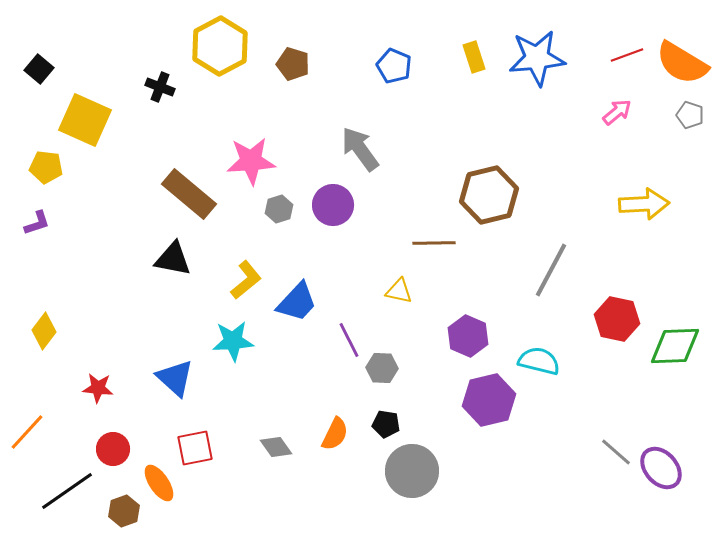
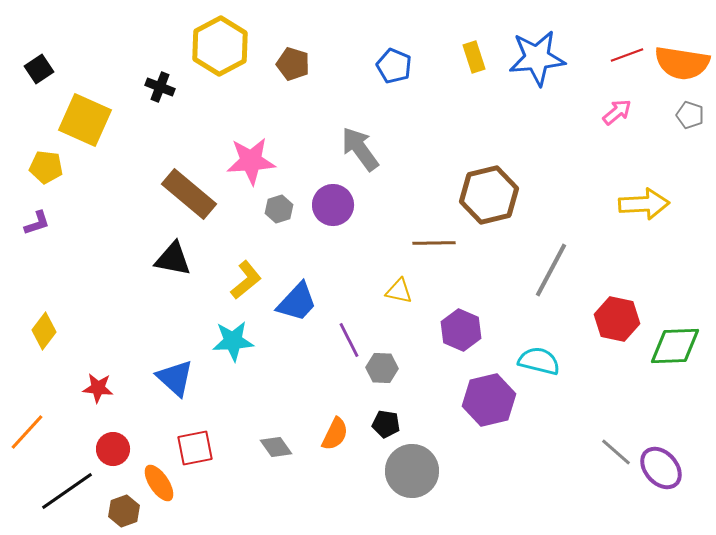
orange semicircle at (682, 63): rotated 22 degrees counterclockwise
black square at (39, 69): rotated 16 degrees clockwise
purple hexagon at (468, 336): moved 7 px left, 6 px up
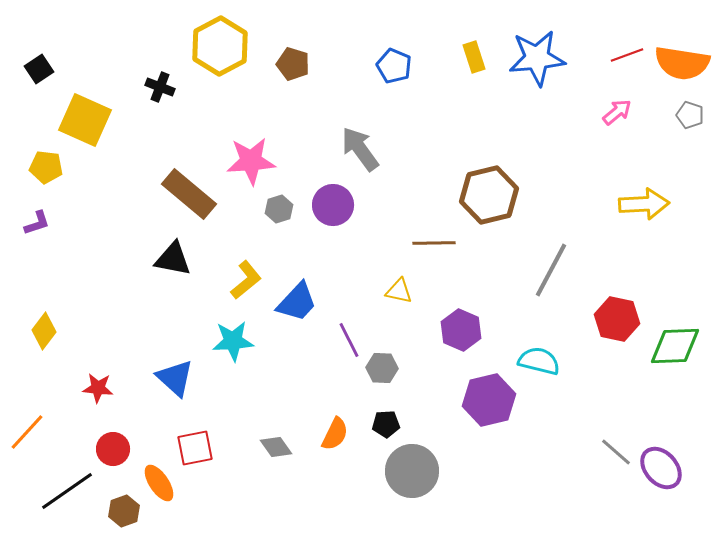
black pentagon at (386, 424): rotated 12 degrees counterclockwise
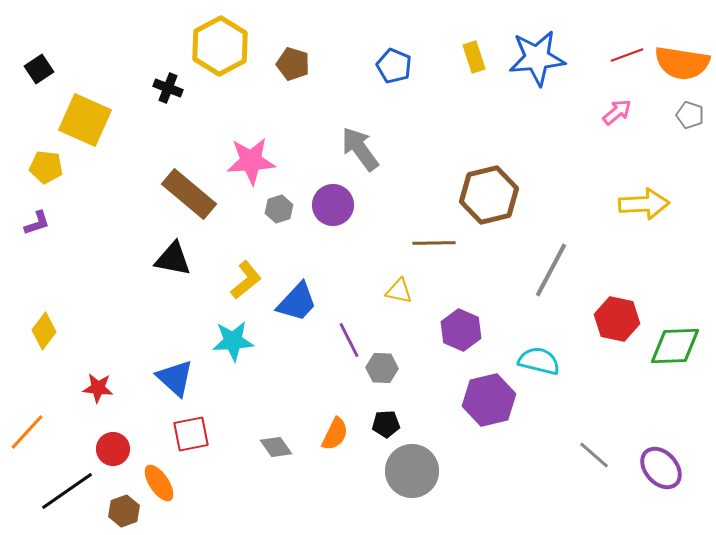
black cross at (160, 87): moved 8 px right, 1 px down
red square at (195, 448): moved 4 px left, 14 px up
gray line at (616, 452): moved 22 px left, 3 px down
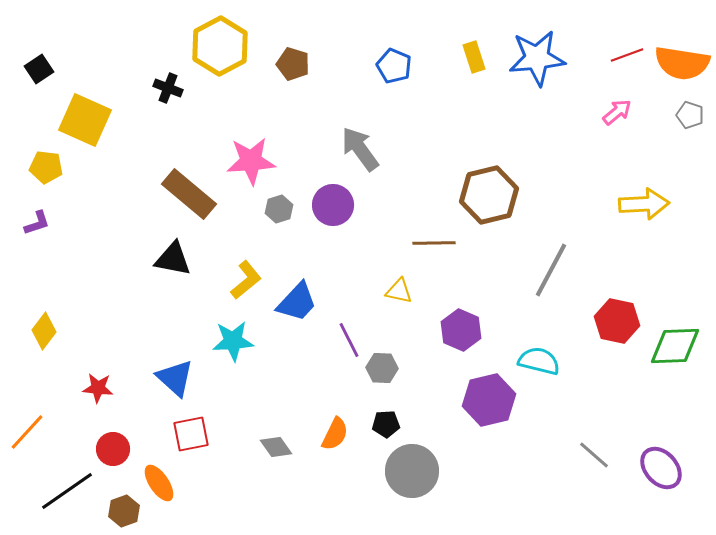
red hexagon at (617, 319): moved 2 px down
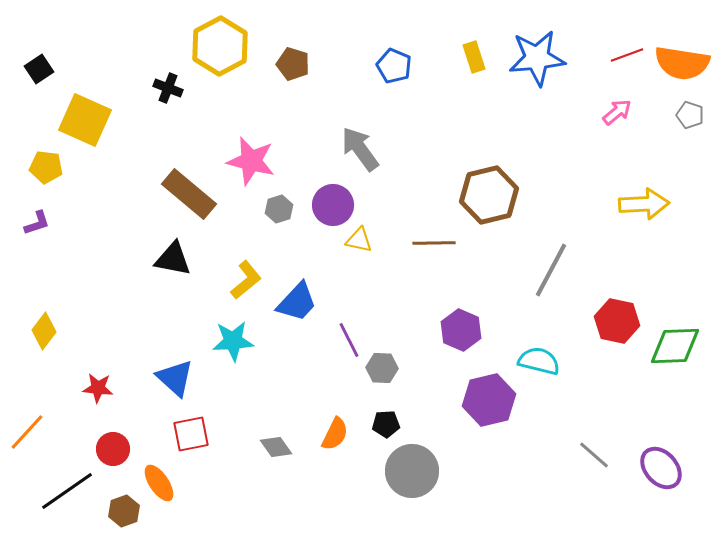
pink star at (251, 161): rotated 18 degrees clockwise
yellow triangle at (399, 291): moved 40 px left, 51 px up
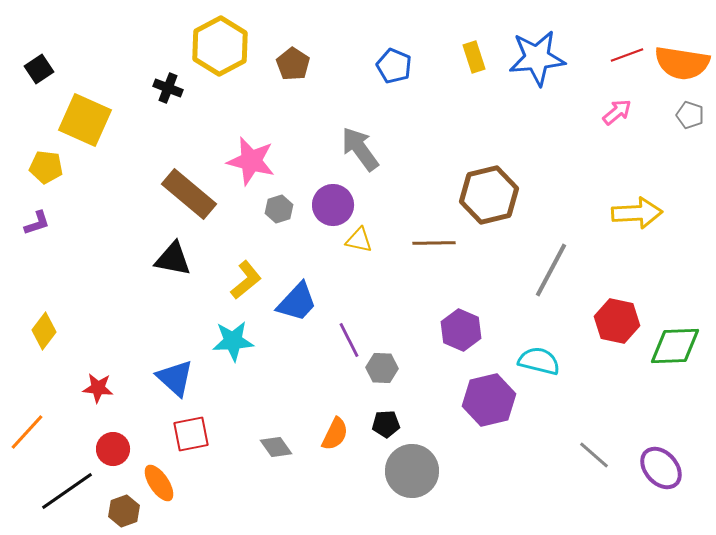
brown pentagon at (293, 64): rotated 16 degrees clockwise
yellow arrow at (644, 204): moved 7 px left, 9 px down
